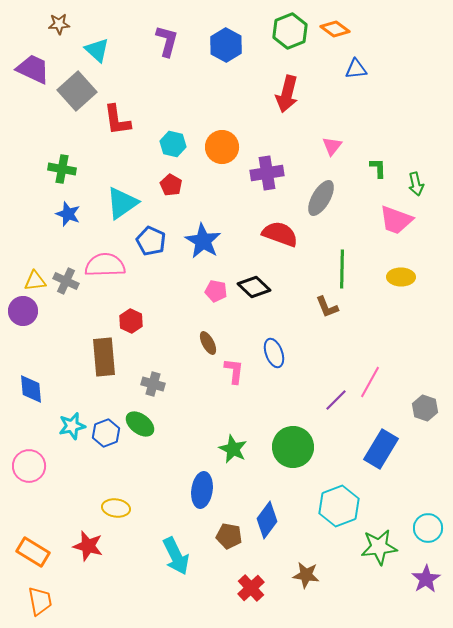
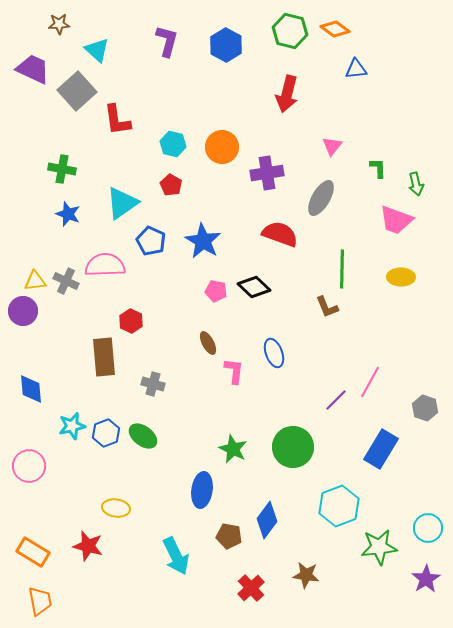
green hexagon at (290, 31): rotated 24 degrees counterclockwise
green ellipse at (140, 424): moved 3 px right, 12 px down
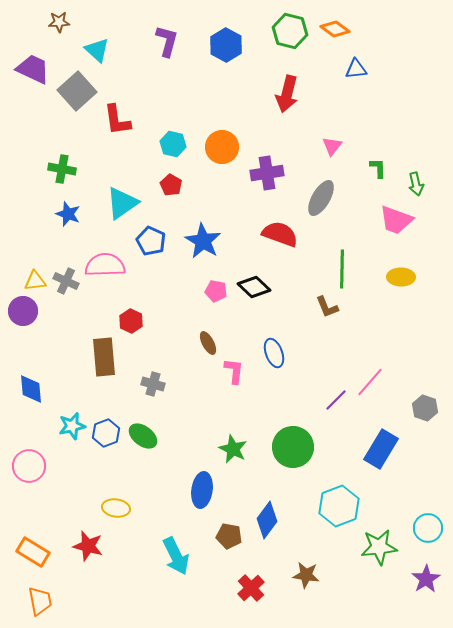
brown star at (59, 24): moved 2 px up
pink line at (370, 382): rotated 12 degrees clockwise
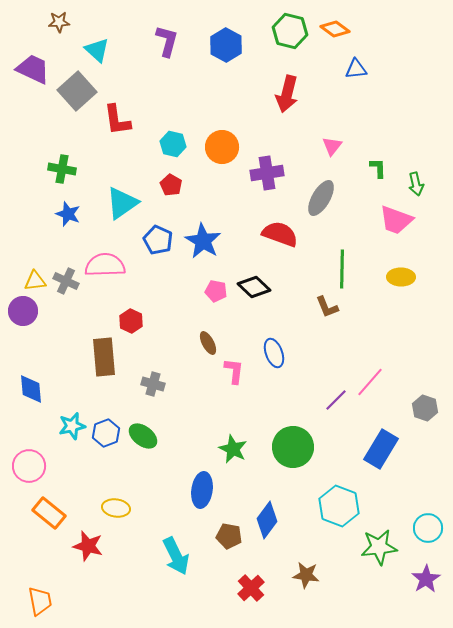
blue pentagon at (151, 241): moved 7 px right, 1 px up
cyan hexagon at (339, 506): rotated 18 degrees counterclockwise
orange rectangle at (33, 552): moved 16 px right, 39 px up; rotated 8 degrees clockwise
